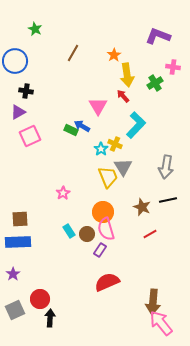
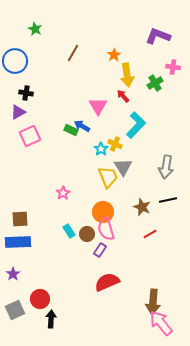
black cross: moved 2 px down
black arrow: moved 1 px right, 1 px down
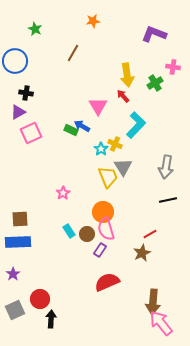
purple L-shape: moved 4 px left, 2 px up
orange star: moved 21 px left, 34 px up; rotated 24 degrees clockwise
pink square: moved 1 px right, 3 px up
brown star: moved 46 px down; rotated 24 degrees clockwise
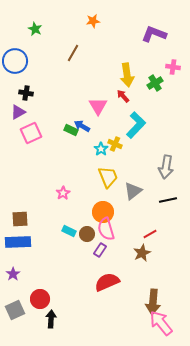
gray triangle: moved 10 px right, 24 px down; rotated 24 degrees clockwise
cyan rectangle: rotated 32 degrees counterclockwise
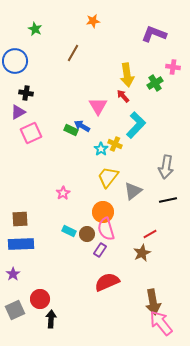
yellow trapezoid: rotated 120 degrees counterclockwise
blue rectangle: moved 3 px right, 2 px down
brown arrow: rotated 15 degrees counterclockwise
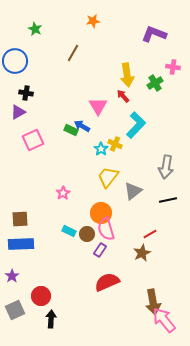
pink square: moved 2 px right, 7 px down
orange circle: moved 2 px left, 1 px down
purple star: moved 1 px left, 2 px down
red circle: moved 1 px right, 3 px up
pink arrow: moved 3 px right, 3 px up
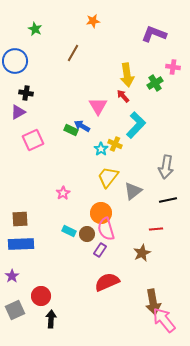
red line: moved 6 px right, 5 px up; rotated 24 degrees clockwise
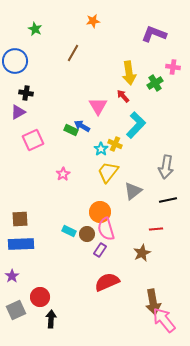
yellow arrow: moved 2 px right, 2 px up
yellow trapezoid: moved 5 px up
pink star: moved 19 px up
orange circle: moved 1 px left, 1 px up
red circle: moved 1 px left, 1 px down
gray square: moved 1 px right
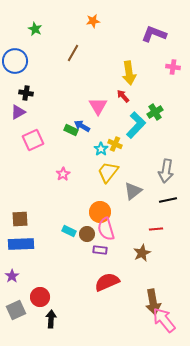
green cross: moved 29 px down
gray arrow: moved 4 px down
purple rectangle: rotated 64 degrees clockwise
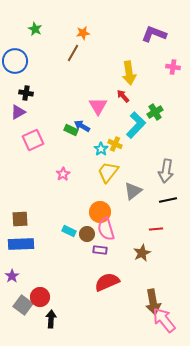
orange star: moved 10 px left, 12 px down
gray square: moved 7 px right, 5 px up; rotated 30 degrees counterclockwise
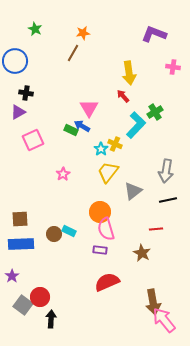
pink triangle: moved 9 px left, 2 px down
brown circle: moved 33 px left
brown star: rotated 18 degrees counterclockwise
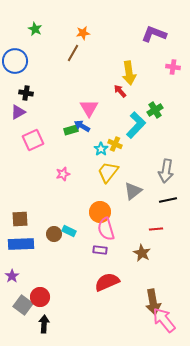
red arrow: moved 3 px left, 5 px up
green cross: moved 2 px up
green rectangle: rotated 40 degrees counterclockwise
pink star: rotated 16 degrees clockwise
black arrow: moved 7 px left, 5 px down
